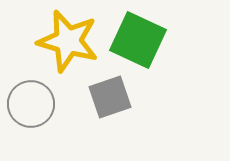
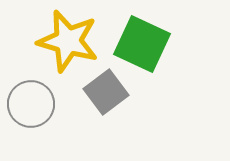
green square: moved 4 px right, 4 px down
gray square: moved 4 px left, 5 px up; rotated 18 degrees counterclockwise
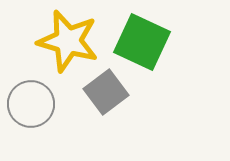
green square: moved 2 px up
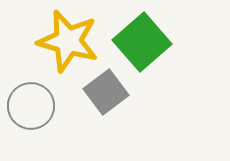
green square: rotated 24 degrees clockwise
gray circle: moved 2 px down
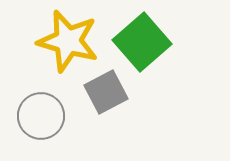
gray square: rotated 9 degrees clockwise
gray circle: moved 10 px right, 10 px down
